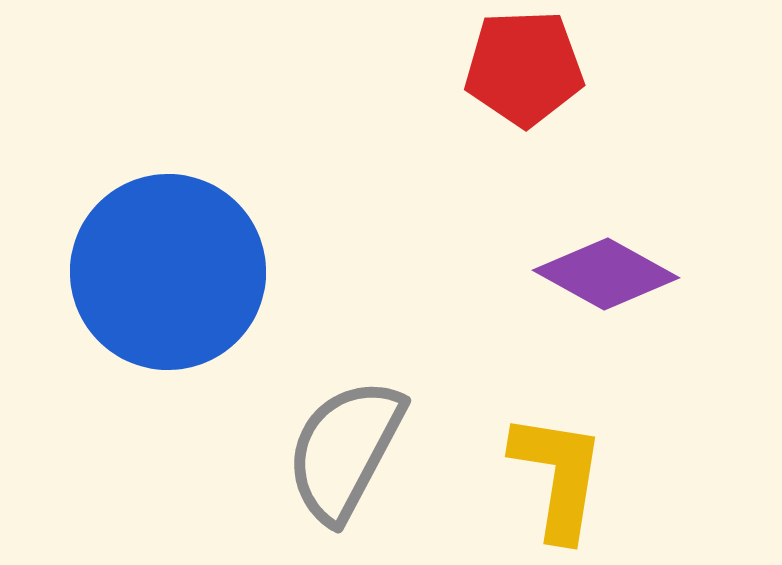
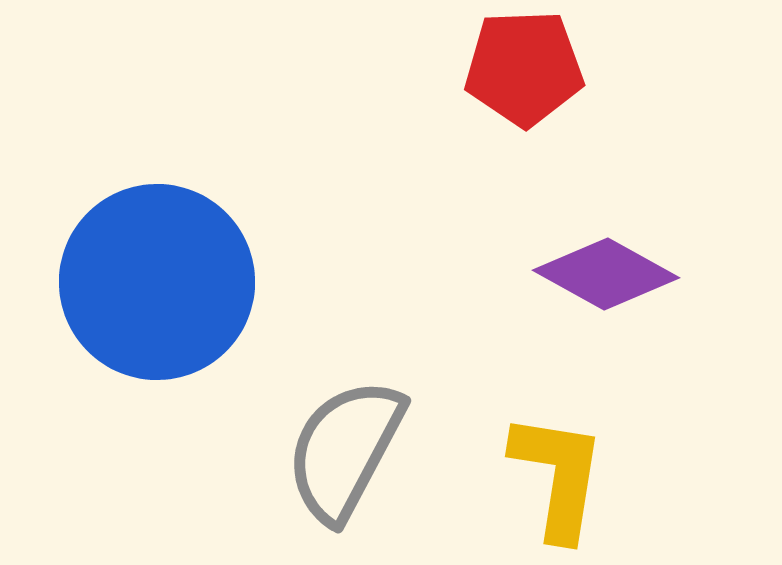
blue circle: moved 11 px left, 10 px down
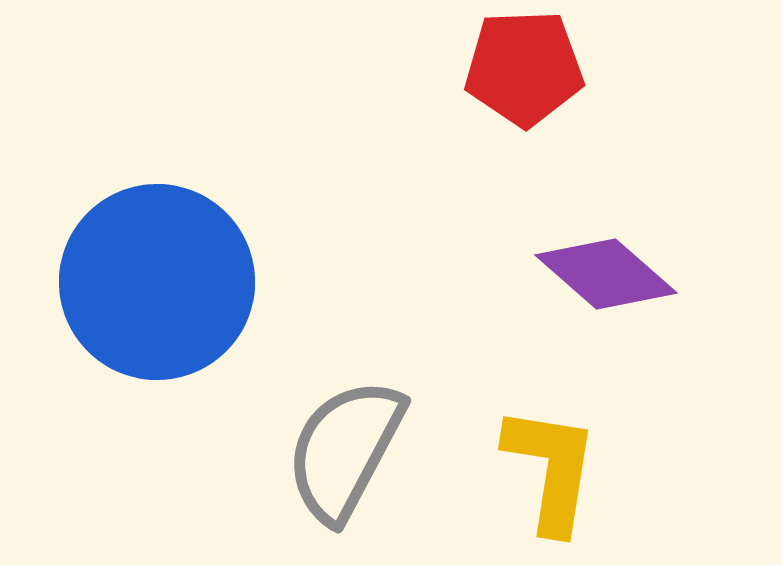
purple diamond: rotated 12 degrees clockwise
yellow L-shape: moved 7 px left, 7 px up
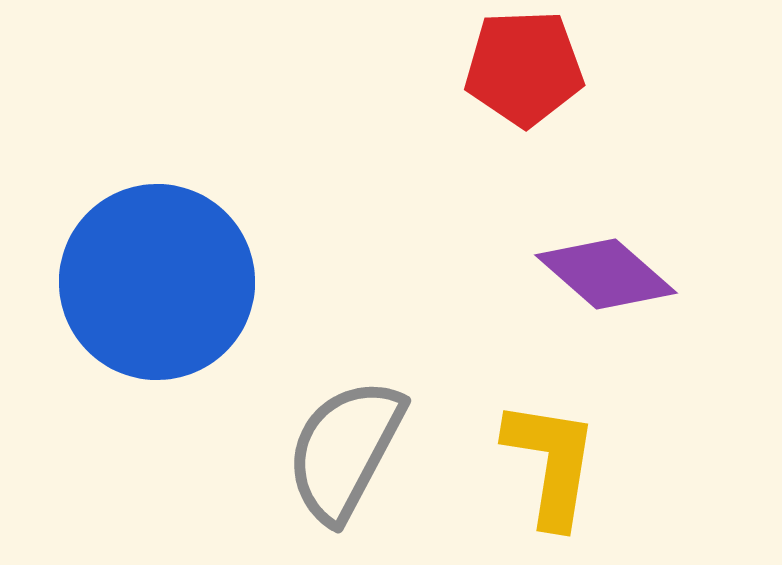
yellow L-shape: moved 6 px up
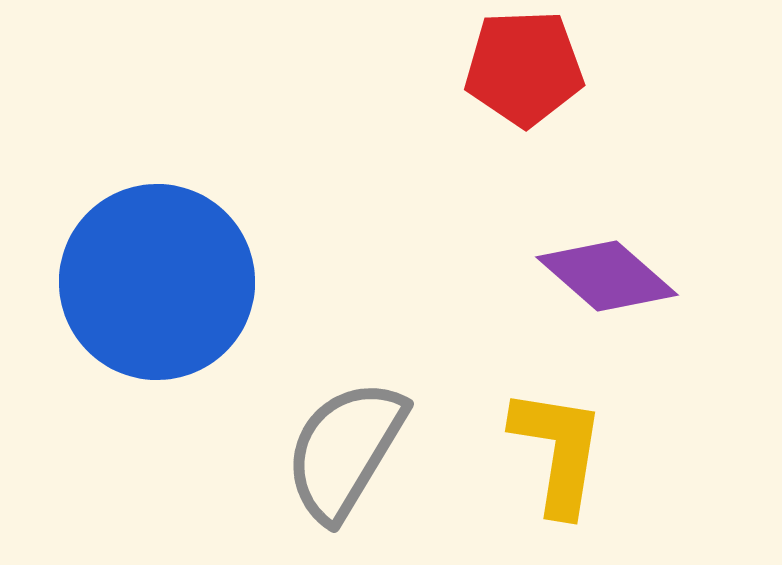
purple diamond: moved 1 px right, 2 px down
gray semicircle: rotated 3 degrees clockwise
yellow L-shape: moved 7 px right, 12 px up
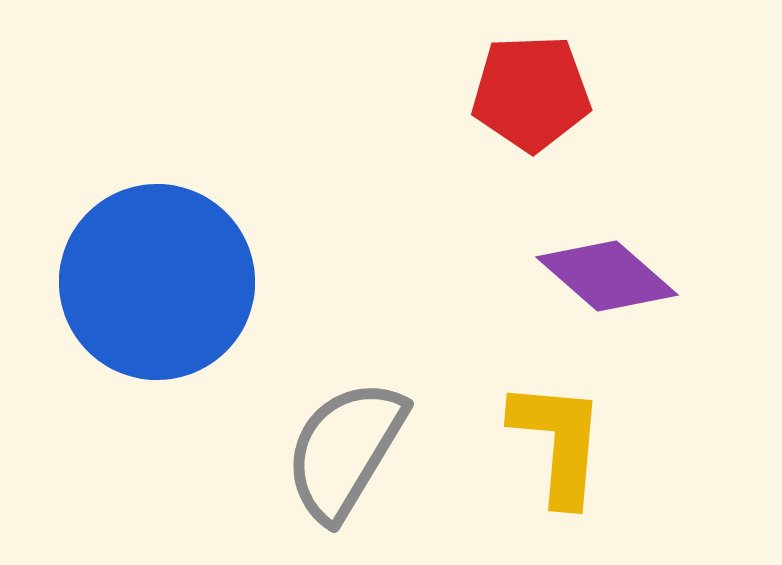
red pentagon: moved 7 px right, 25 px down
yellow L-shape: moved 9 px up; rotated 4 degrees counterclockwise
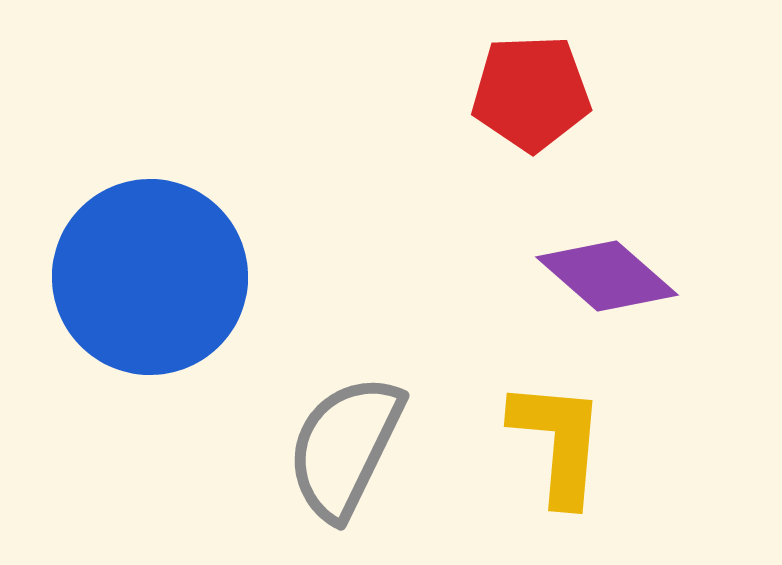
blue circle: moved 7 px left, 5 px up
gray semicircle: moved 3 px up; rotated 5 degrees counterclockwise
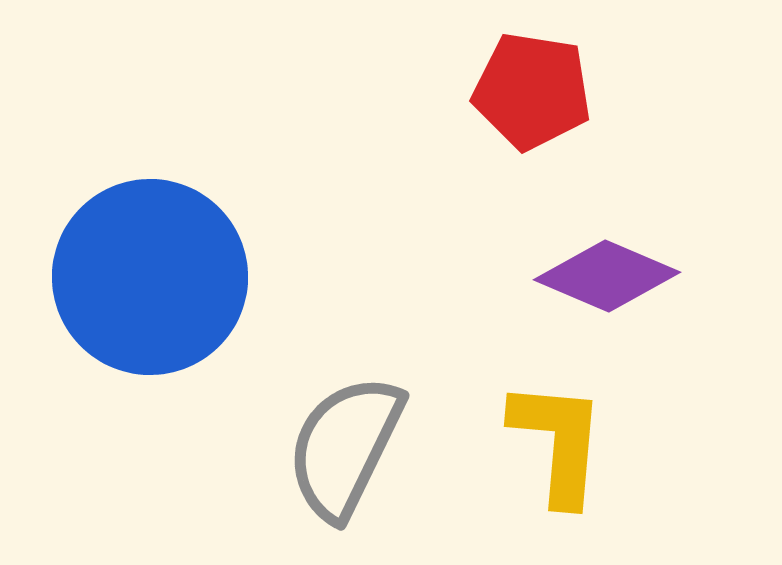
red pentagon: moved 1 px right, 2 px up; rotated 11 degrees clockwise
purple diamond: rotated 18 degrees counterclockwise
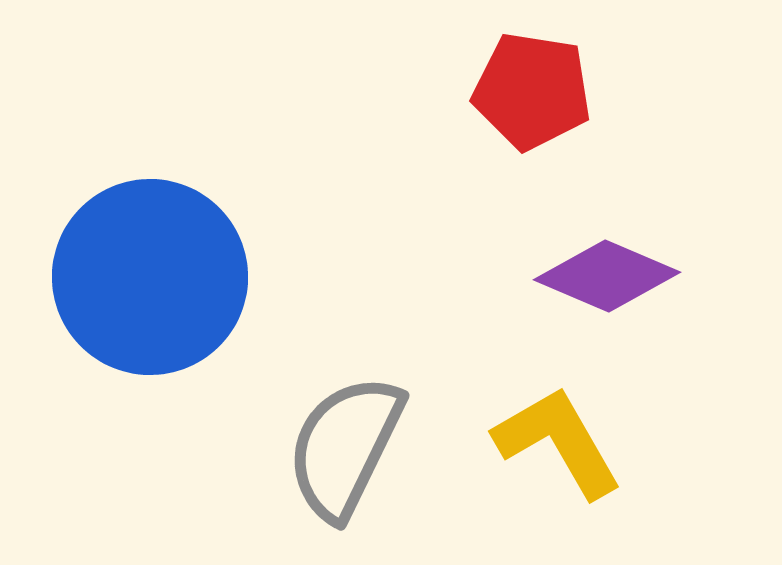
yellow L-shape: rotated 35 degrees counterclockwise
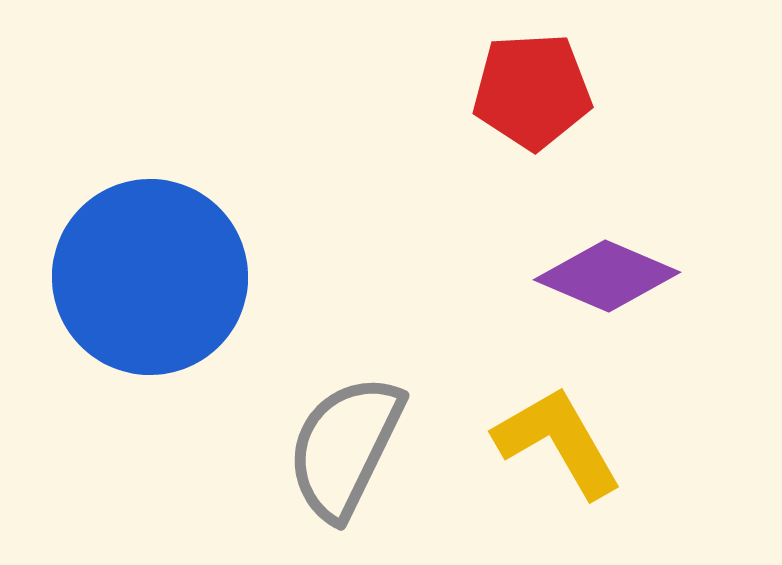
red pentagon: rotated 12 degrees counterclockwise
